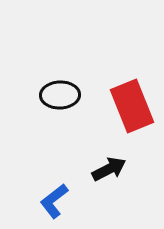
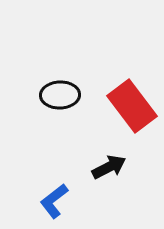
red rectangle: rotated 15 degrees counterclockwise
black arrow: moved 2 px up
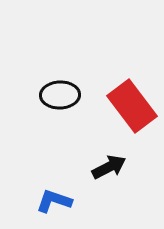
blue L-shape: rotated 57 degrees clockwise
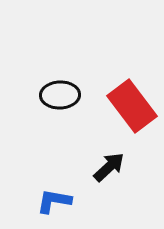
black arrow: rotated 16 degrees counterclockwise
blue L-shape: rotated 9 degrees counterclockwise
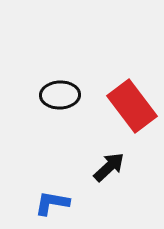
blue L-shape: moved 2 px left, 2 px down
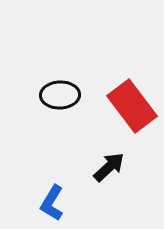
blue L-shape: rotated 69 degrees counterclockwise
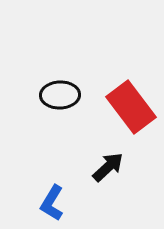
red rectangle: moved 1 px left, 1 px down
black arrow: moved 1 px left
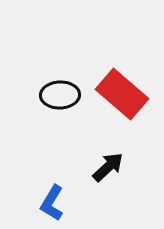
red rectangle: moved 9 px left, 13 px up; rotated 12 degrees counterclockwise
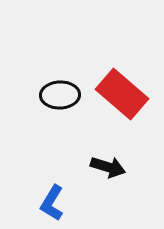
black arrow: rotated 60 degrees clockwise
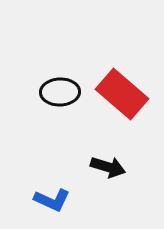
black ellipse: moved 3 px up
blue L-shape: moved 3 px up; rotated 96 degrees counterclockwise
